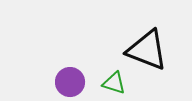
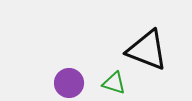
purple circle: moved 1 px left, 1 px down
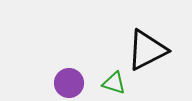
black triangle: rotated 48 degrees counterclockwise
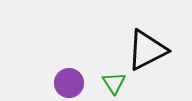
green triangle: rotated 40 degrees clockwise
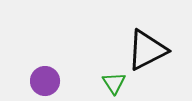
purple circle: moved 24 px left, 2 px up
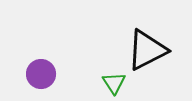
purple circle: moved 4 px left, 7 px up
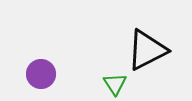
green triangle: moved 1 px right, 1 px down
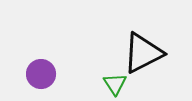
black triangle: moved 4 px left, 3 px down
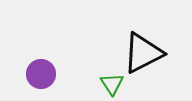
green triangle: moved 3 px left
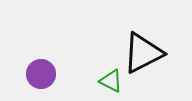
green triangle: moved 1 px left, 3 px up; rotated 30 degrees counterclockwise
